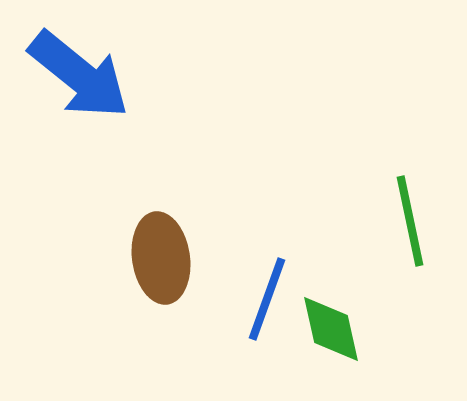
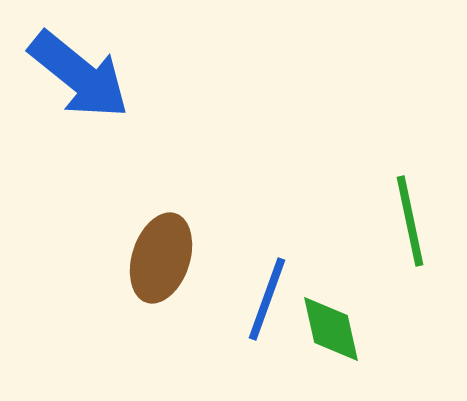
brown ellipse: rotated 26 degrees clockwise
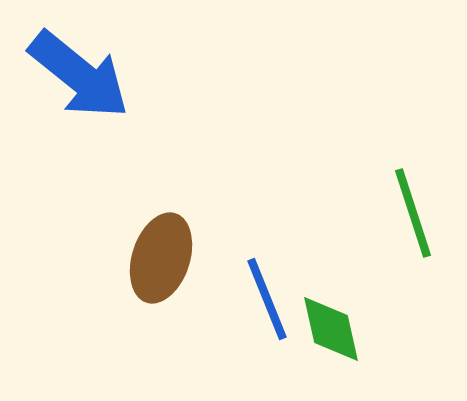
green line: moved 3 px right, 8 px up; rotated 6 degrees counterclockwise
blue line: rotated 42 degrees counterclockwise
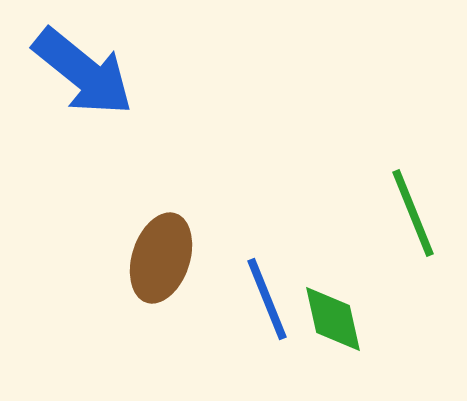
blue arrow: moved 4 px right, 3 px up
green line: rotated 4 degrees counterclockwise
green diamond: moved 2 px right, 10 px up
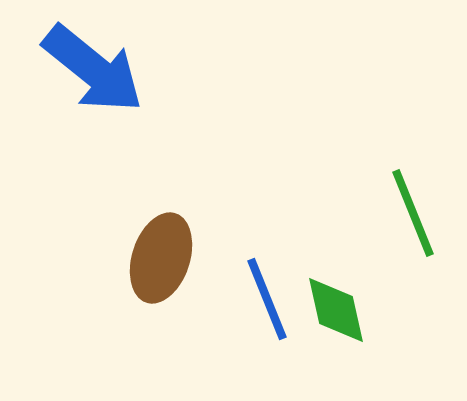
blue arrow: moved 10 px right, 3 px up
green diamond: moved 3 px right, 9 px up
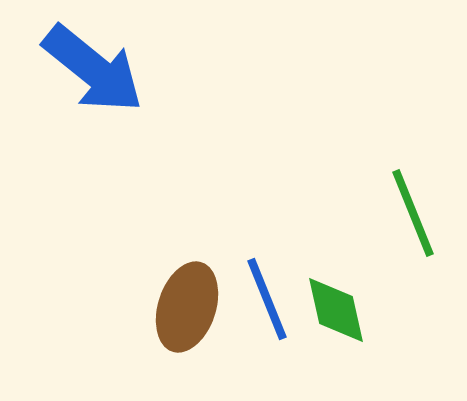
brown ellipse: moved 26 px right, 49 px down
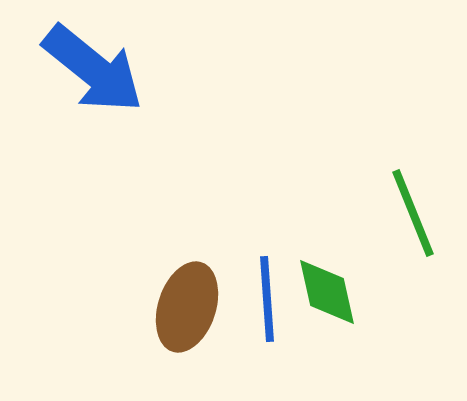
blue line: rotated 18 degrees clockwise
green diamond: moved 9 px left, 18 px up
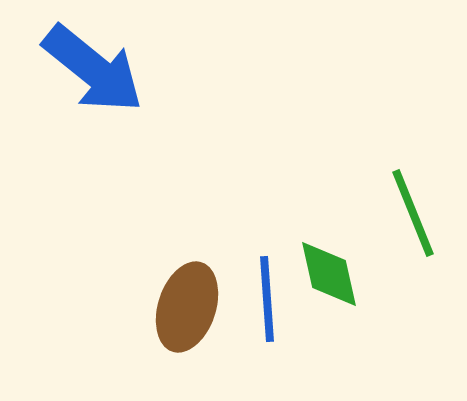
green diamond: moved 2 px right, 18 px up
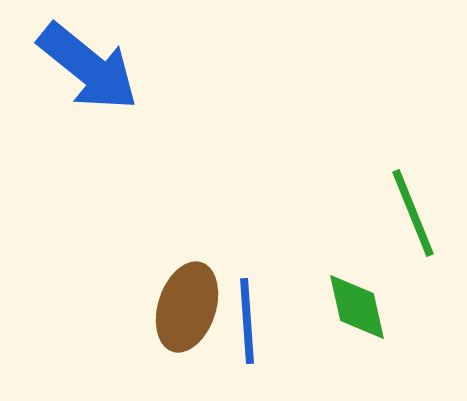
blue arrow: moved 5 px left, 2 px up
green diamond: moved 28 px right, 33 px down
blue line: moved 20 px left, 22 px down
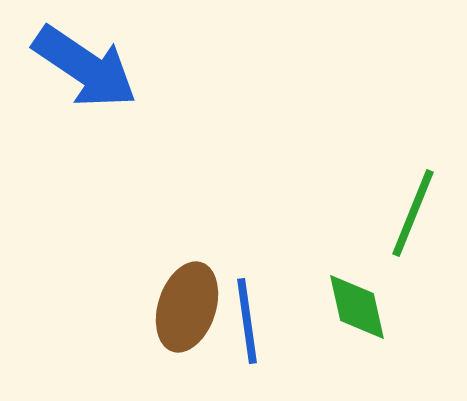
blue arrow: moved 3 px left; rotated 5 degrees counterclockwise
green line: rotated 44 degrees clockwise
blue line: rotated 4 degrees counterclockwise
